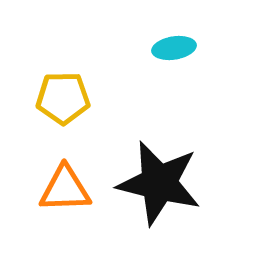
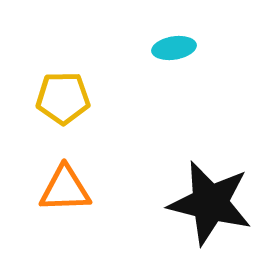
black star: moved 51 px right, 20 px down
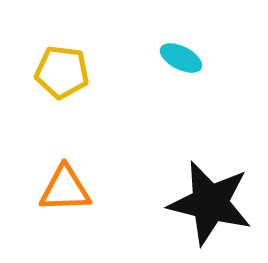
cyan ellipse: moved 7 px right, 10 px down; rotated 36 degrees clockwise
yellow pentagon: moved 1 px left, 26 px up; rotated 8 degrees clockwise
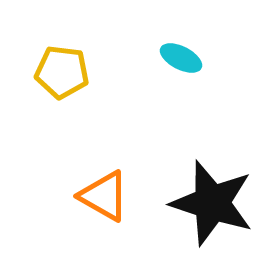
orange triangle: moved 39 px right, 7 px down; rotated 32 degrees clockwise
black star: moved 2 px right; rotated 4 degrees clockwise
